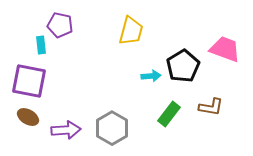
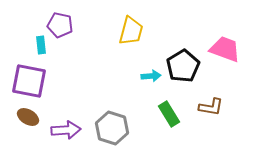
green rectangle: rotated 70 degrees counterclockwise
gray hexagon: rotated 12 degrees counterclockwise
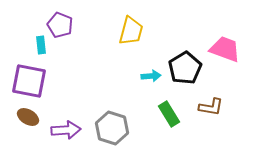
purple pentagon: rotated 10 degrees clockwise
black pentagon: moved 2 px right, 2 px down
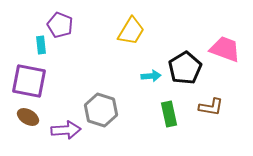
yellow trapezoid: rotated 16 degrees clockwise
green rectangle: rotated 20 degrees clockwise
gray hexagon: moved 11 px left, 18 px up
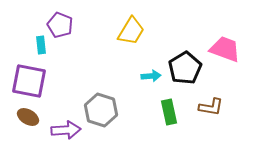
green rectangle: moved 2 px up
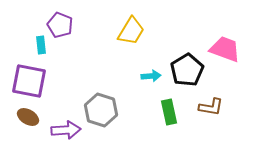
black pentagon: moved 2 px right, 2 px down
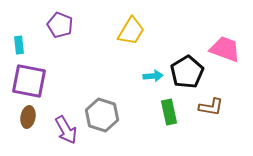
cyan rectangle: moved 22 px left
black pentagon: moved 2 px down
cyan arrow: moved 2 px right
gray hexagon: moved 1 px right, 5 px down
brown ellipse: rotated 70 degrees clockwise
purple arrow: rotated 64 degrees clockwise
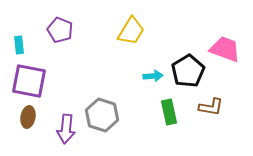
purple pentagon: moved 5 px down
black pentagon: moved 1 px right, 1 px up
purple arrow: moved 1 px up; rotated 36 degrees clockwise
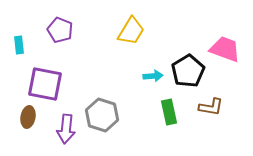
purple square: moved 16 px right, 3 px down
